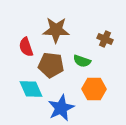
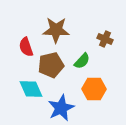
green semicircle: rotated 66 degrees counterclockwise
brown pentagon: rotated 20 degrees counterclockwise
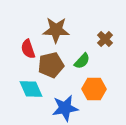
brown cross: rotated 21 degrees clockwise
red semicircle: moved 2 px right, 2 px down
blue star: moved 4 px right; rotated 16 degrees clockwise
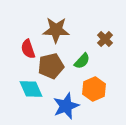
brown pentagon: moved 1 px down
orange hexagon: rotated 25 degrees counterclockwise
blue star: moved 1 px right, 2 px up; rotated 12 degrees counterclockwise
